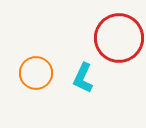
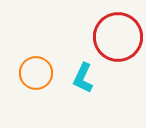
red circle: moved 1 px left, 1 px up
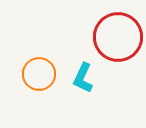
orange circle: moved 3 px right, 1 px down
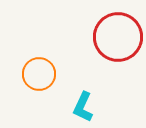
cyan L-shape: moved 29 px down
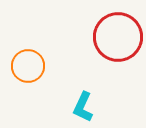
orange circle: moved 11 px left, 8 px up
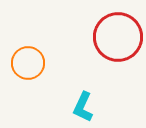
orange circle: moved 3 px up
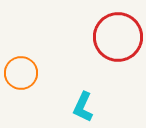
orange circle: moved 7 px left, 10 px down
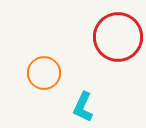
orange circle: moved 23 px right
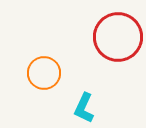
cyan L-shape: moved 1 px right, 1 px down
